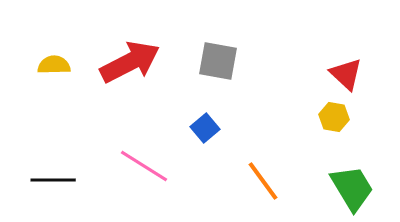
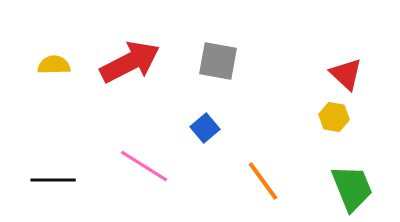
green trapezoid: rotated 9 degrees clockwise
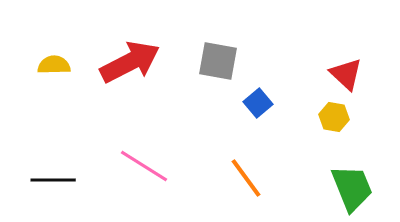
blue square: moved 53 px right, 25 px up
orange line: moved 17 px left, 3 px up
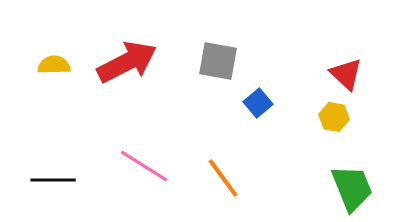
red arrow: moved 3 px left
orange line: moved 23 px left
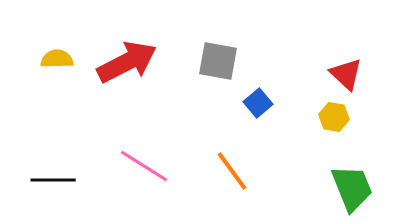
yellow semicircle: moved 3 px right, 6 px up
orange line: moved 9 px right, 7 px up
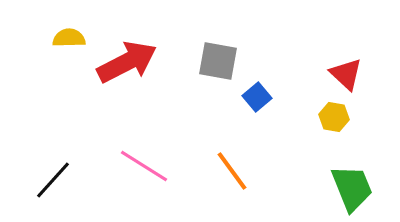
yellow semicircle: moved 12 px right, 21 px up
blue square: moved 1 px left, 6 px up
black line: rotated 48 degrees counterclockwise
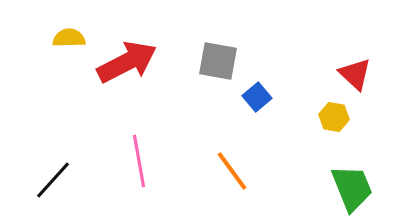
red triangle: moved 9 px right
pink line: moved 5 px left, 5 px up; rotated 48 degrees clockwise
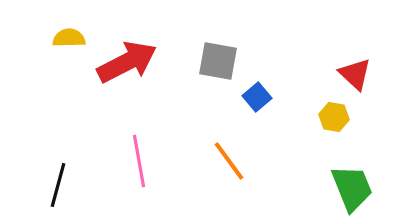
orange line: moved 3 px left, 10 px up
black line: moved 5 px right, 5 px down; rotated 27 degrees counterclockwise
